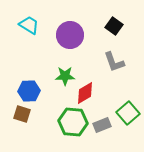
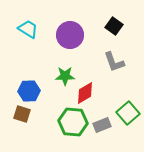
cyan trapezoid: moved 1 px left, 4 px down
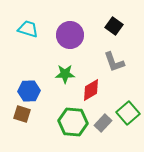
cyan trapezoid: rotated 15 degrees counterclockwise
green star: moved 2 px up
red diamond: moved 6 px right, 3 px up
gray rectangle: moved 1 px right, 2 px up; rotated 24 degrees counterclockwise
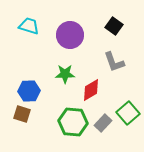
cyan trapezoid: moved 1 px right, 3 px up
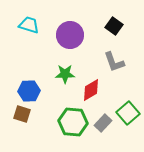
cyan trapezoid: moved 1 px up
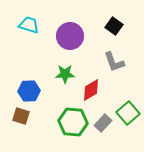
purple circle: moved 1 px down
brown square: moved 1 px left, 2 px down
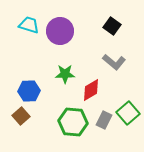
black square: moved 2 px left
purple circle: moved 10 px left, 5 px up
gray L-shape: rotated 30 degrees counterclockwise
brown square: rotated 30 degrees clockwise
gray rectangle: moved 1 px right, 3 px up; rotated 18 degrees counterclockwise
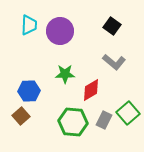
cyan trapezoid: rotated 75 degrees clockwise
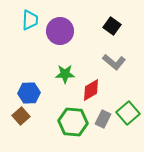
cyan trapezoid: moved 1 px right, 5 px up
blue hexagon: moved 2 px down
gray rectangle: moved 1 px left, 1 px up
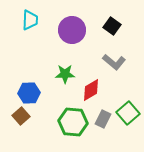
purple circle: moved 12 px right, 1 px up
